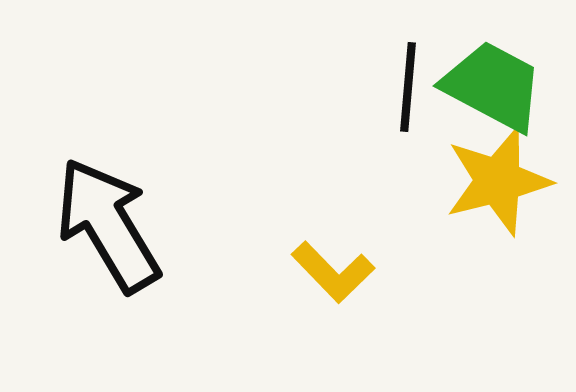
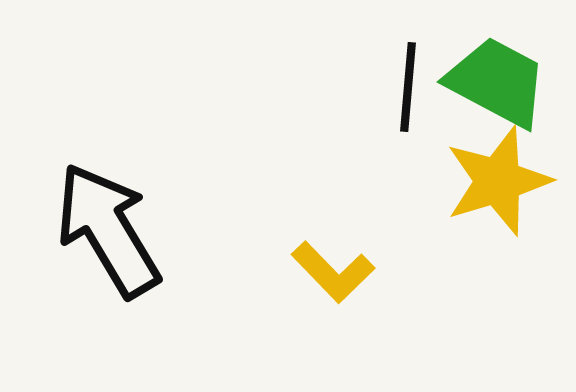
green trapezoid: moved 4 px right, 4 px up
yellow star: rotated 3 degrees counterclockwise
black arrow: moved 5 px down
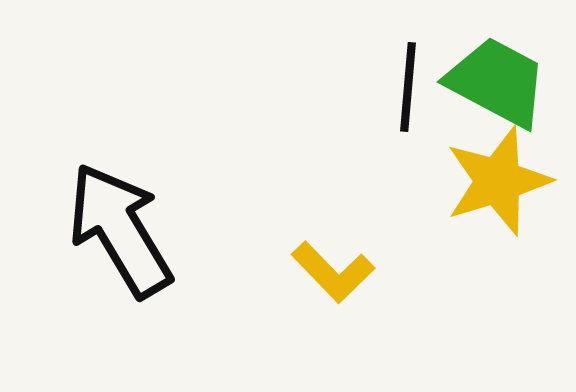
black arrow: moved 12 px right
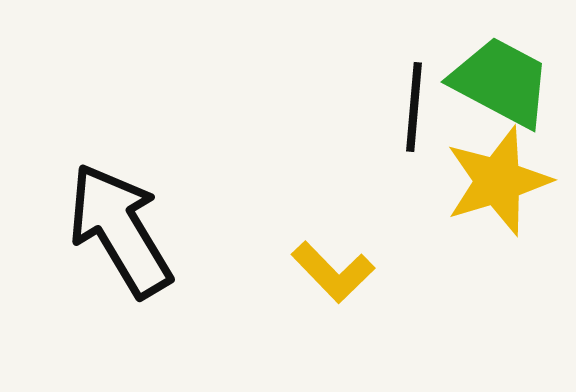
green trapezoid: moved 4 px right
black line: moved 6 px right, 20 px down
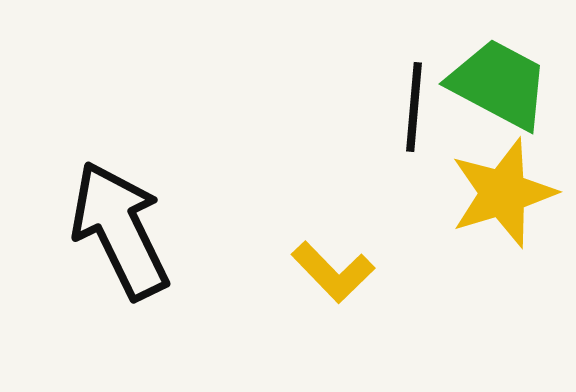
green trapezoid: moved 2 px left, 2 px down
yellow star: moved 5 px right, 12 px down
black arrow: rotated 5 degrees clockwise
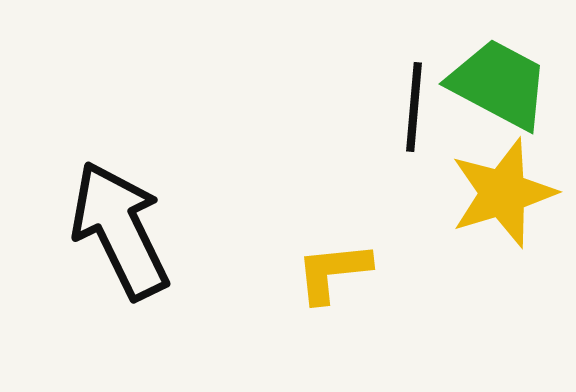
yellow L-shape: rotated 128 degrees clockwise
